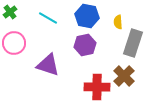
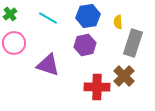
green cross: moved 2 px down
blue hexagon: moved 1 px right; rotated 20 degrees counterclockwise
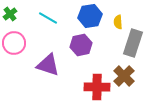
blue hexagon: moved 2 px right
purple hexagon: moved 4 px left
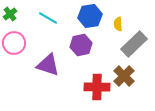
yellow semicircle: moved 2 px down
gray rectangle: moved 1 px right, 1 px down; rotated 28 degrees clockwise
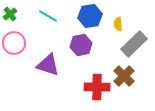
cyan line: moved 2 px up
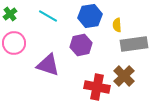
yellow semicircle: moved 1 px left, 1 px down
gray rectangle: rotated 36 degrees clockwise
red cross: rotated 10 degrees clockwise
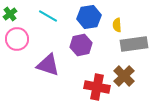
blue hexagon: moved 1 px left, 1 px down
pink circle: moved 3 px right, 4 px up
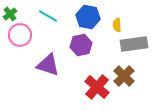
blue hexagon: moved 1 px left; rotated 20 degrees clockwise
pink circle: moved 3 px right, 4 px up
red cross: rotated 30 degrees clockwise
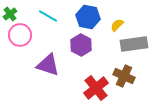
yellow semicircle: rotated 48 degrees clockwise
purple hexagon: rotated 20 degrees counterclockwise
brown cross: rotated 20 degrees counterclockwise
red cross: moved 1 px left, 1 px down; rotated 10 degrees clockwise
